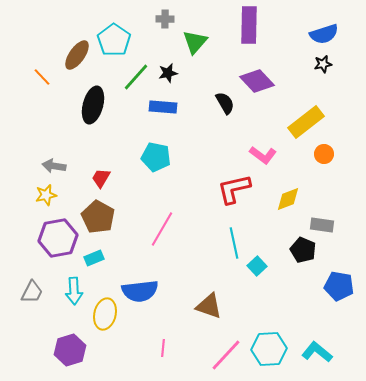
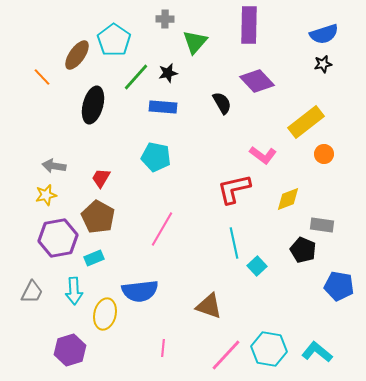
black semicircle at (225, 103): moved 3 px left
cyan hexagon at (269, 349): rotated 12 degrees clockwise
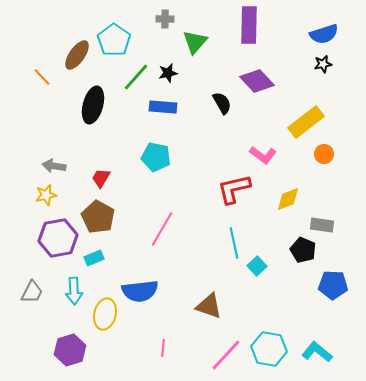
blue pentagon at (339, 286): moved 6 px left, 1 px up; rotated 8 degrees counterclockwise
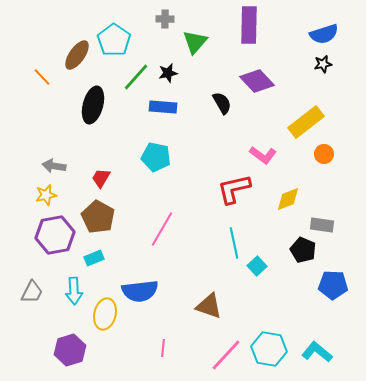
purple hexagon at (58, 238): moved 3 px left, 3 px up
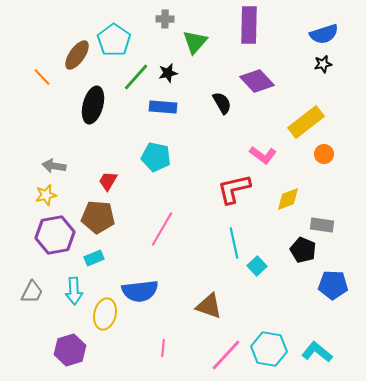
red trapezoid at (101, 178): moved 7 px right, 3 px down
brown pentagon at (98, 217): rotated 24 degrees counterclockwise
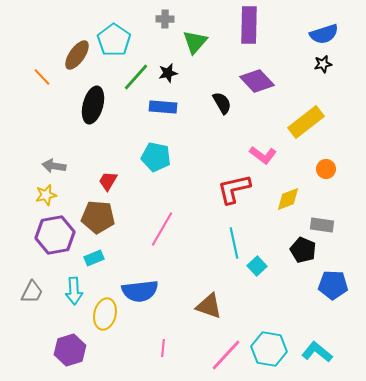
orange circle at (324, 154): moved 2 px right, 15 px down
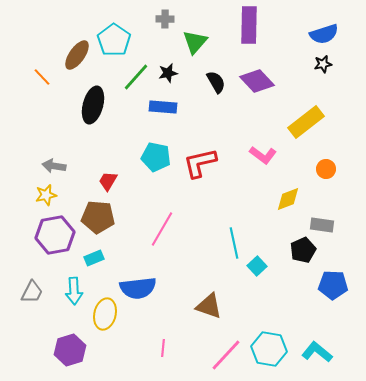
black semicircle at (222, 103): moved 6 px left, 21 px up
red L-shape at (234, 189): moved 34 px left, 26 px up
black pentagon at (303, 250): rotated 25 degrees clockwise
blue semicircle at (140, 291): moved 2 px left, 3 px up
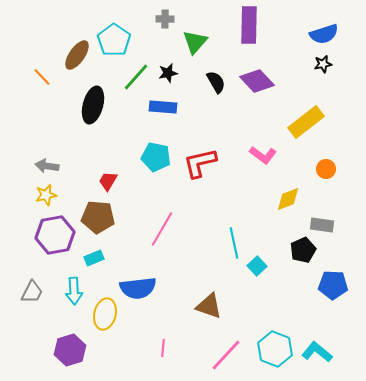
gray arrow at (54, 166): moved 7 px left
cyan hexagon at (269, 349): moved 6 px right; rotated 12 degrees clockwise
